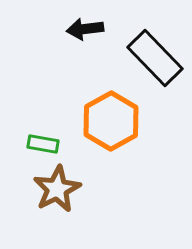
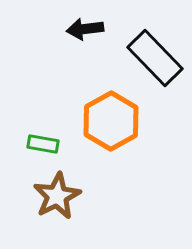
brown star: moved 7 px down
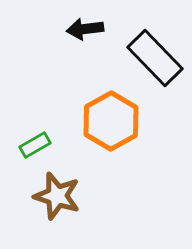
green rectangle: moved 8 px left, 1 px down; rotated 40 degrees counterclockwise
brown star: rotated 27 degrees counterclockwise
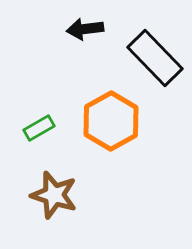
green rectangle: moved 4 px right, 17 px up
brown star: moved 3 px left, 1 px up
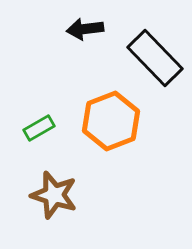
orange hexagon: rotated 8 degrees clockwise
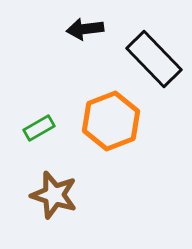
black rectangle: moved 1 px left, 1 px down
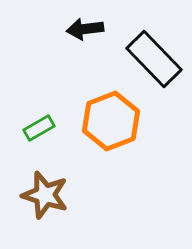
brown star: moved 9 px left
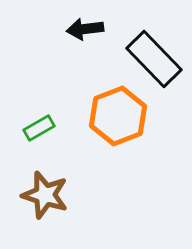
orange hexagon: moved 7 px right, 5 px up
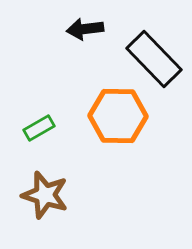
orange hexagon: rotated 22 degrees clockwise
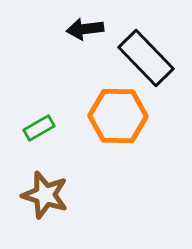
black rectangle: moved 8 px left, 1 px up
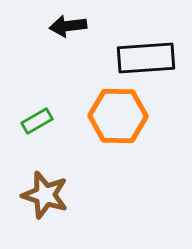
black arrow: moved 17 px left, 3 px up
black rectangle: rotated 50 degrees counterclockwise
green rectangle: moved 2 px left, 7 px up
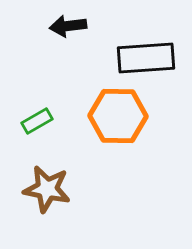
brown star: moved 2 px right, 6 px up; rotated 6 degrees counterclockwise
